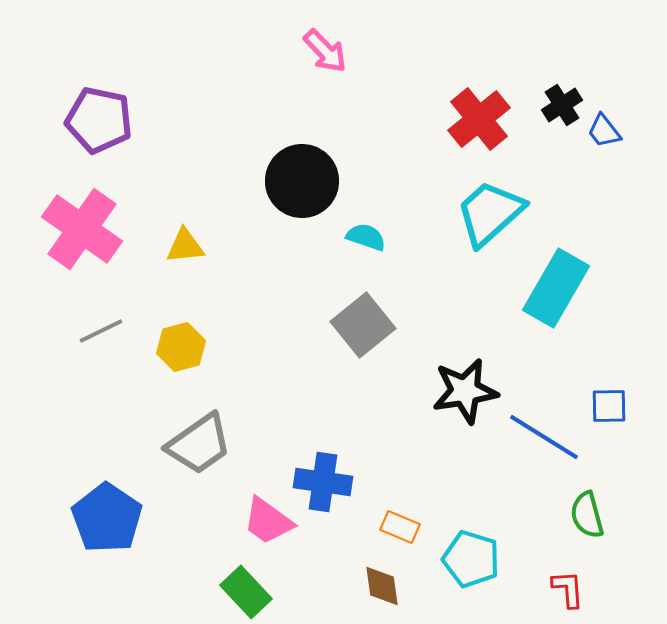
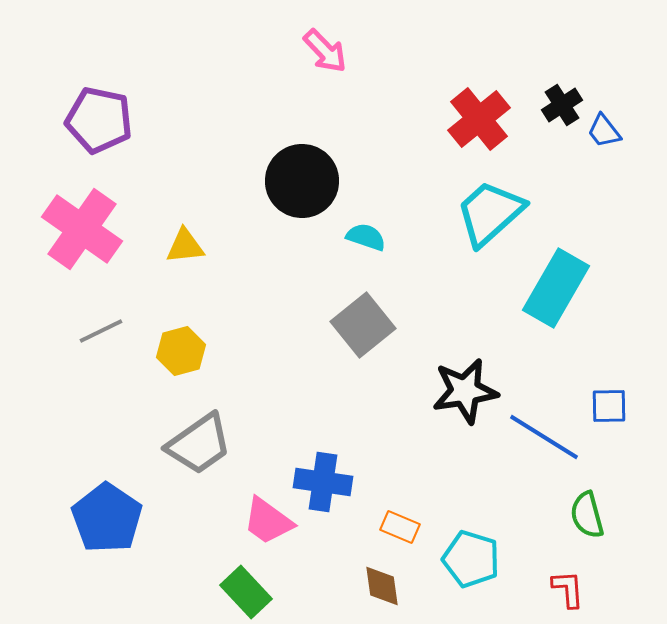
yellow hexagon: moved 4 px down
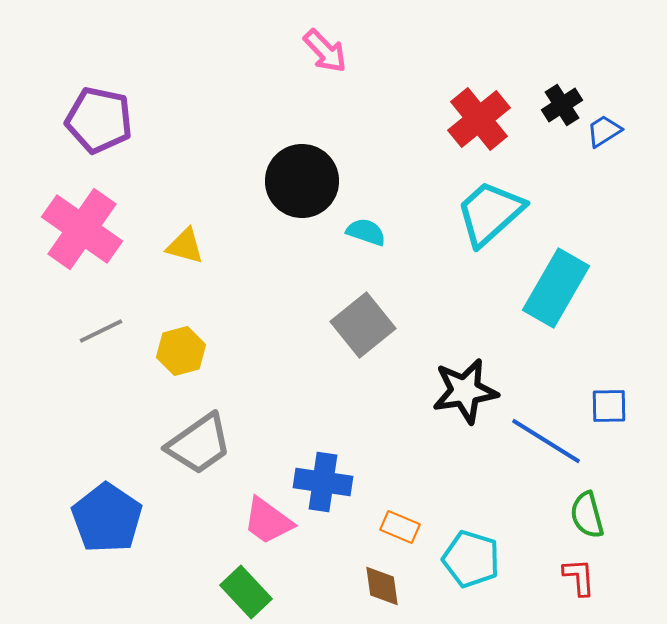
blue trapezoid: rotated 96 degrees clockwise
cyan semicircle: moved 5 px up
yellow triangle: rotated 21 degrees clockwise
blue line: moved 2 px right, 4 px down
red L-shape: moved 11 px right, 12 px up
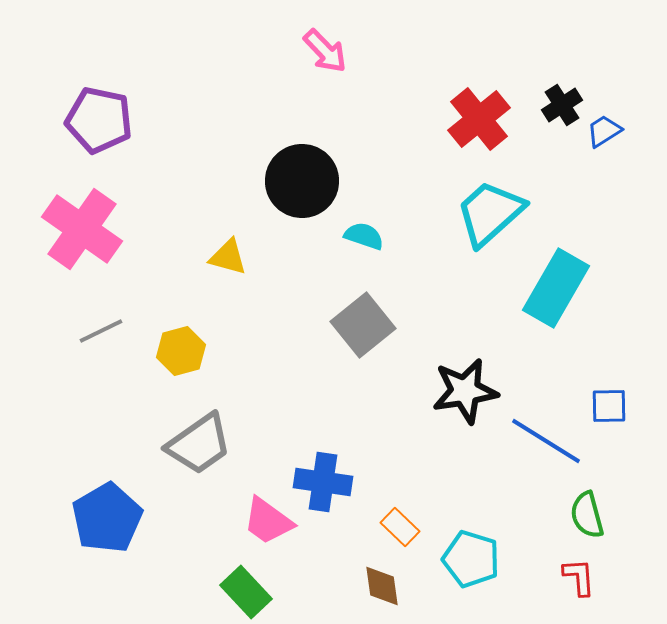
cyan semicircle: moved 2 px left, 4 px down
yellow triangle: moved 43 px right, 11 px down
blue pentagon: rotated 8 degrees clockwise
orange rectangle: rotated 21 degrees clockwise
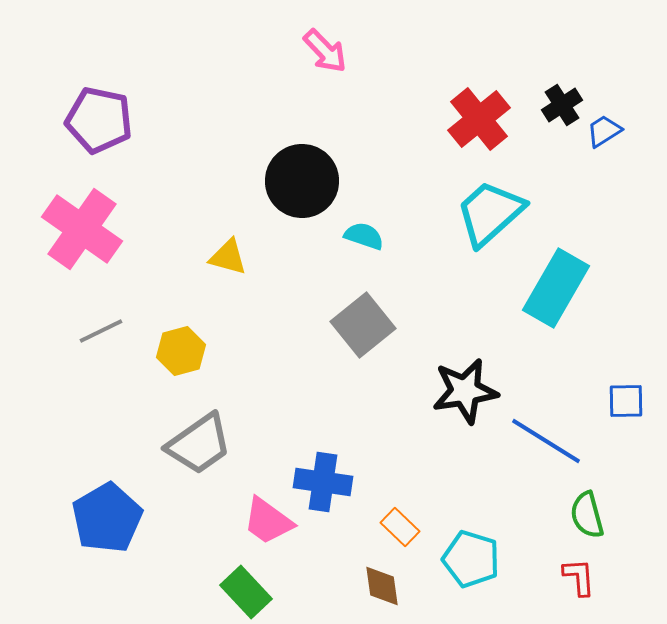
blue square: moved 17 px right, 5 px up
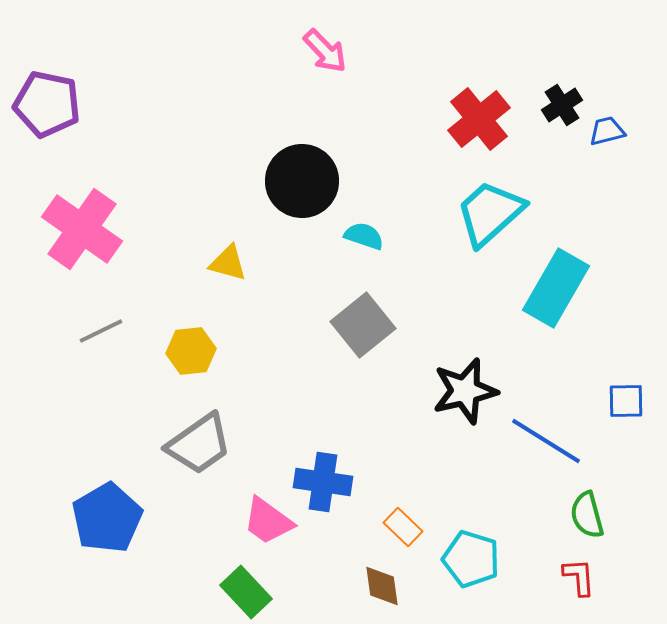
purple pentagon: moved 52 px left, 16 px up
blue trapezoid: moved 3 px right; rotated 18 degrees clockwise
yellow triangle: moved 6 px down
yellow hexagon: moved 10 px right; rotated 9 degrees clockwise
black star: rotated 4 degrees counterclockwise
orange rectangle: moved 3 px right
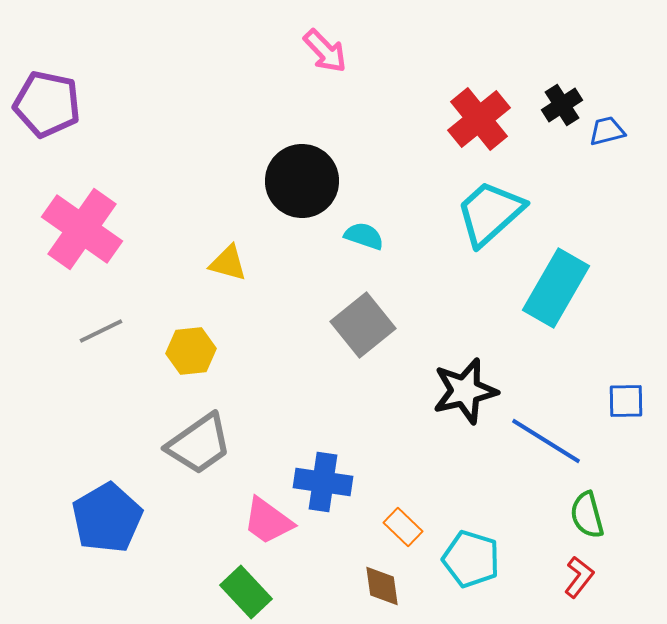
red L-shape: rotated 42 degrees clockwise
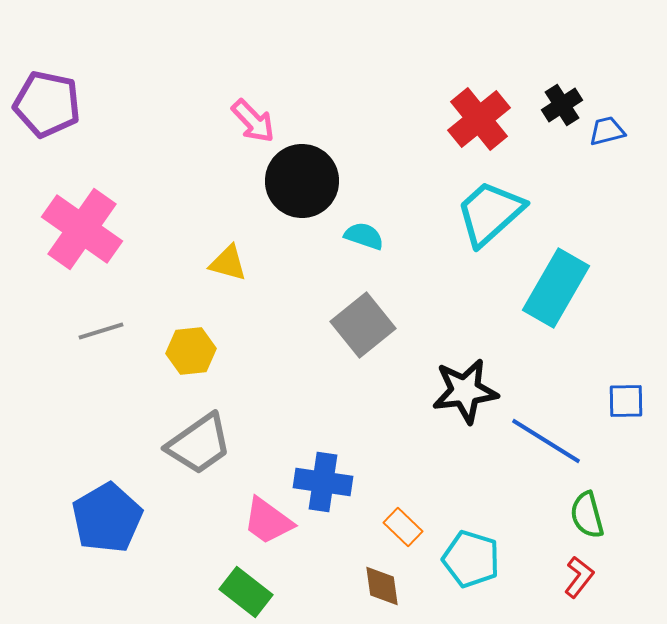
pink arrow: moved 72 px left, 70 px down
gray line: rotated 9 degrees clockwise
black star: rotated 6 degrees clockwise
green rectangle: rotated 9 degrees counterclockwise
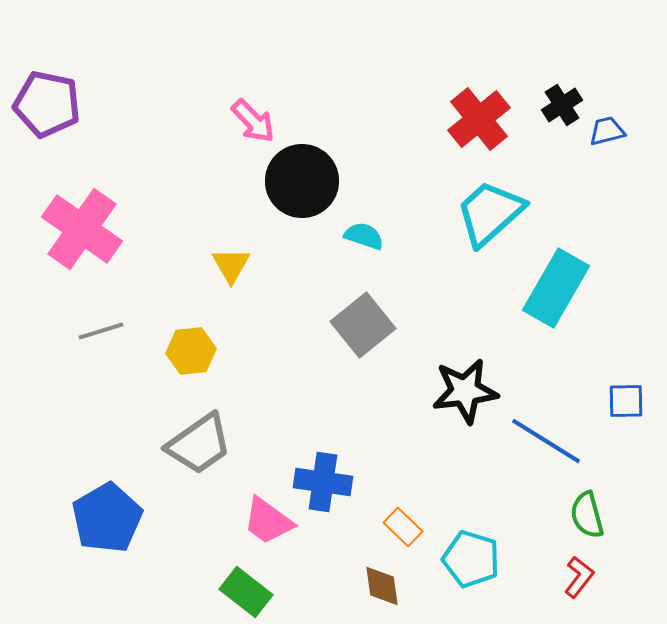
yellow triangle: moved 3 px right, 2 px down; rotated 45 degrees clockwise
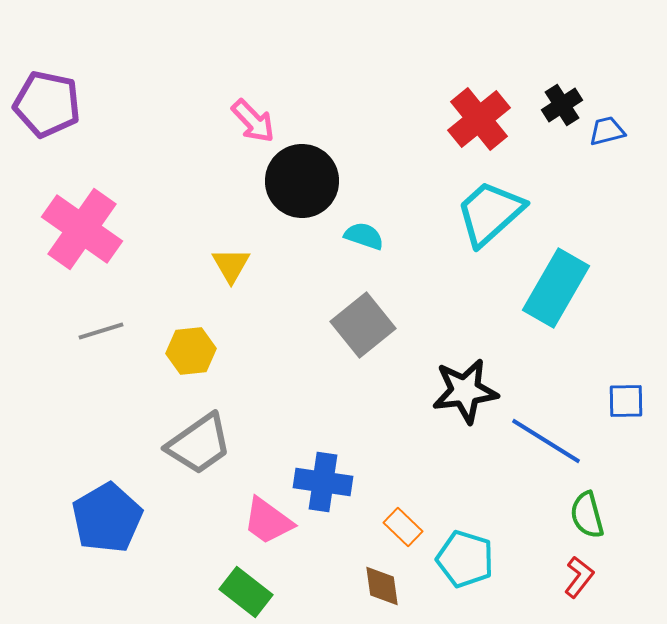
cyan pentagon: moved 6 px left
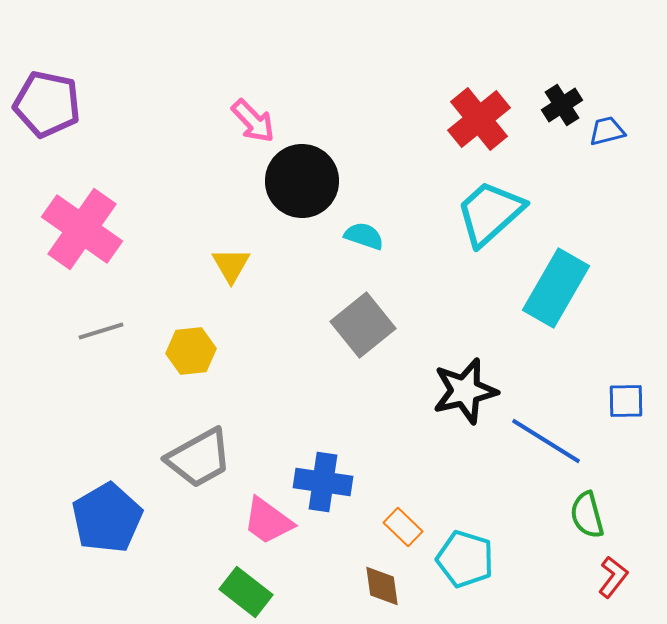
black star: rotated 6 degrees counterclockwise
gray trapezoid: moved 14 px down; rotated 6 degrees clockwise
red L-shape: moved 34 px right
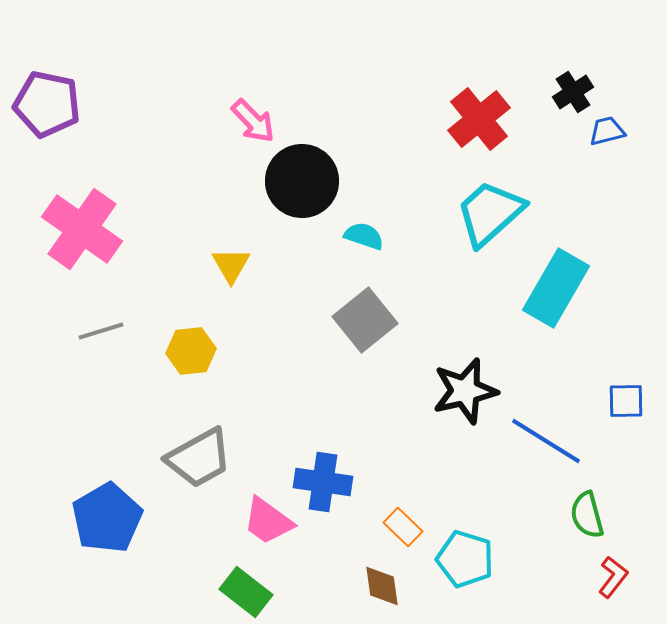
black cross: moved 11 px right, 13 px up
gray square: moved 2 px right, 5 px up
